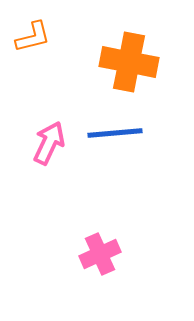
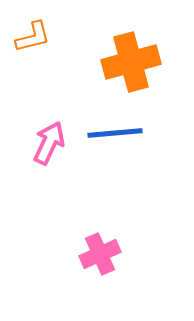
orange cross: moved 2 px right; rotated 26 degrees counterclockwise
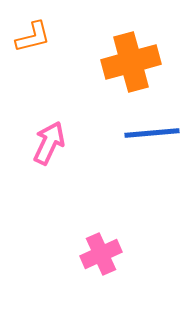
blue line: moved 37 px right
pink cross: moved 1 px right
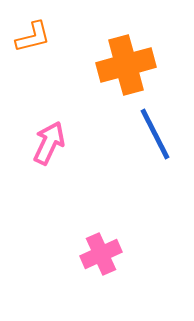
orange cross: moved 5 px left, 3 px down
blue line: moved 3 px right, 1 px down; rotated 68 degrees clockwise
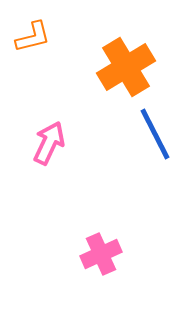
orange cross: moved 2 px down; rotated 16 degrees counterclockwise
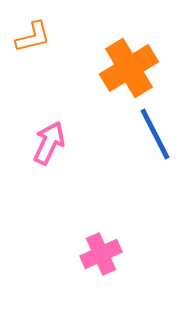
orange cross: moved 3 px right, 1 px down
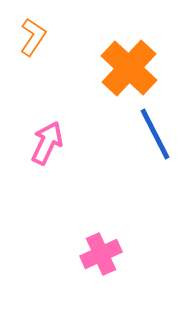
orange L-shape: rotated 42 degrees counterclockwise
orange cross: rotated 16 degrees counterclockwise
pink arrow: moved 2 px left
